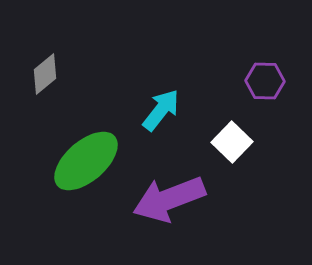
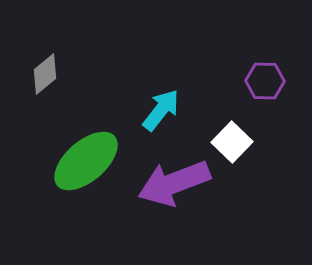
purple arrow: moved 5 px right, 16 px up
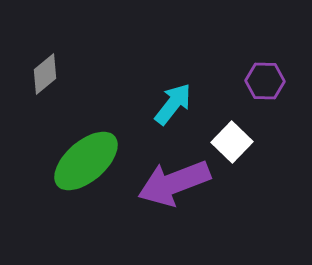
cyan arrow: moved 12 px right, 6 px up
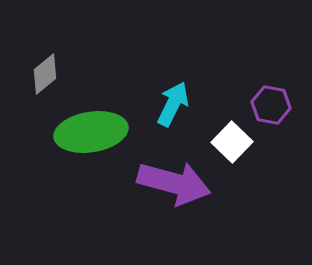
purple hexagon: moved 6 px right, 24 px down; rotated 9 degrees clockwise
cyan arrow: rotated 12 degrees counterclockwise
green ellipse: moved 5 px right, 29 px up; rotated 32 degrees clockwise
purple arrow: rotated 144 degrees counterclockwise
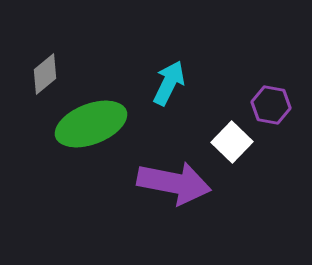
cyan arrow: moved 4 px left, 21 px up
green ellipse: moved 8 px up; rotated 12 degrees counterclockwise
purple arrow: rotated 4 degrees counterclockwise
